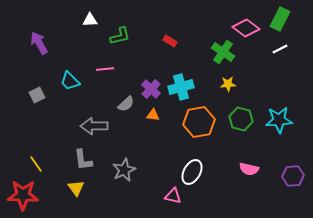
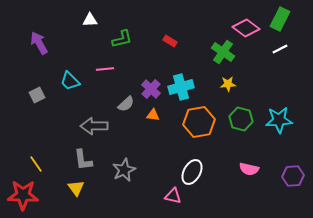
green L-shape: moved 2 px right, 3 px down
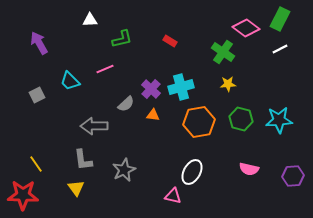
pink line: rotated 18 degrees counterclockwise
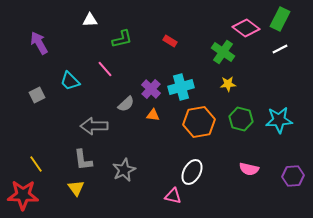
pink line: rotated 72 degrees clockwise
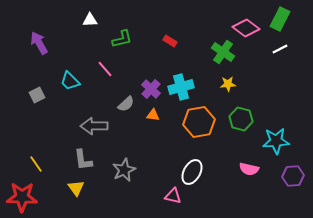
cyan star: moved 3 px left, 21 px down
red star: moved 1 px left, 2 px down
